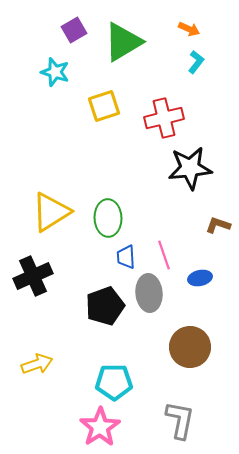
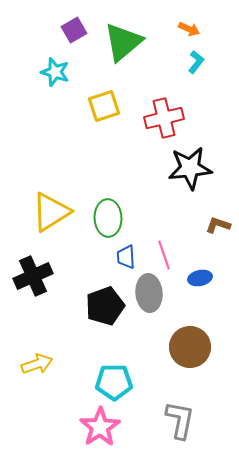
green triangle: rotated 9 degrees counterclockwise
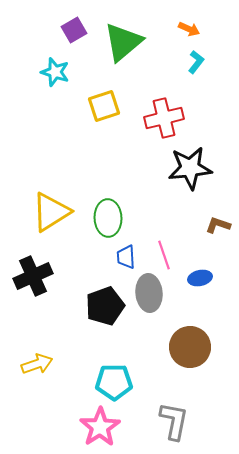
gray L-shape: moved 6 px left, 1 px down
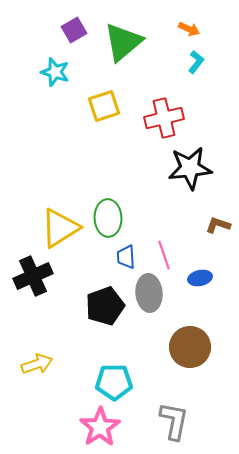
yellow triangle: moved 9 px right, 16 px down
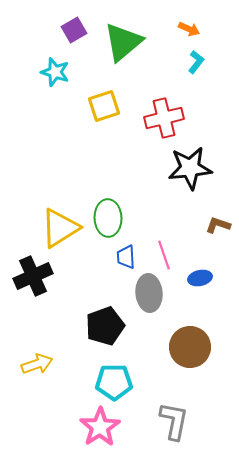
black pentagon: moved 20 px down
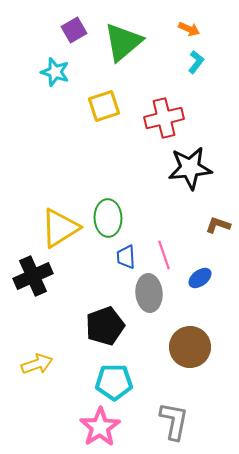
blue ellipse: rotated 25 degrees counterclockwise
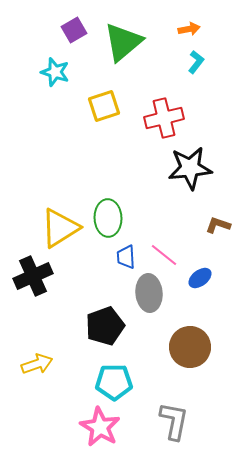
orange arrow: rotated 35 degrees counterclockwise
pink line: rotated 32 degrees counterclockwise
pink star: rotated 9 degrees counterclockwise
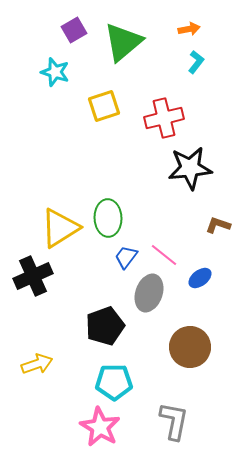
blue trapezoid: rotated 40 degrees clockwise
gray ellipse: rotated 24 degrees clockwise
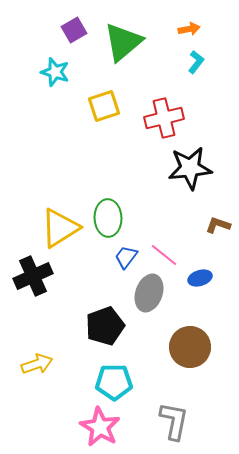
blue ellipse: rotated 20 degrees clockwise
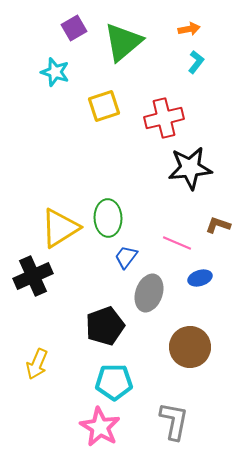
purple square: moved 2 px up
pink line: moved 13 px right, 12 px up; rotated 16 degrees counterclockwise
yellow arrow: rotated 132 degrees clockwise
